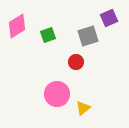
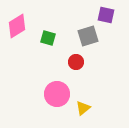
purple square: moved 3 px left, 3 px up; rotated 36 degrees clockwise
green square: moved 3 px down; rotated 35 degrees clockwise
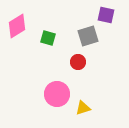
red circle: moved 2 px right
yellow triangle: rotated 21 degrees clockwise
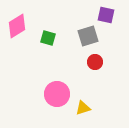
red circle: moved 17 px right
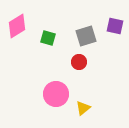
purple square: moved 9 px right, 11 px down
gray square: moved 2 px left
red circle: moved 16 px left
pink circle: moved 1 px left
yellow triangle: rotated 21 degrees counterclockwise
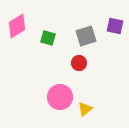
red circle: moved 1 px down
pink circle: moved 4 px right, 3 px down
yellow triangle: moved 2 px right, 1 px down
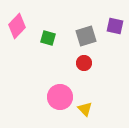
pink diamond: rotated 15 degrees counterclockwise
red circle: moved 5 px right
yellow triangle: rotated 35 degrees counterclockwise
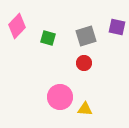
purple square: moved 2 px right, 1 px down
yellow triangle: rotated 42 degrees counterclockwise
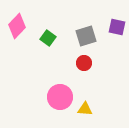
green square: rotated 21 degrees clockwise
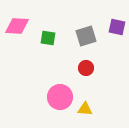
pink diamond: rotated 50 degrees clockwise
green square: rotated 28 degrees counterclockwise
red circle: moved 2 px right, 5 px down
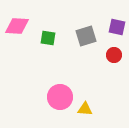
red circle: moved 28 px right, 13 px up
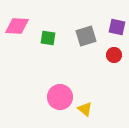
yellow triangle: rotated 35 degrees clockwise
